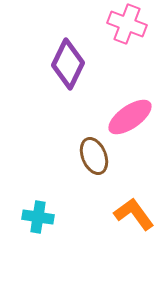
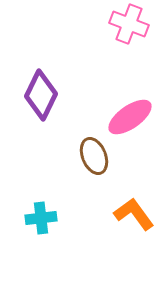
pink cross: moved 2 px right
purple diamond: moved 27 px left, 31 px down
cyan cross: moved 3 px right, 1 px down; rotated 16 degrees counterclockwise
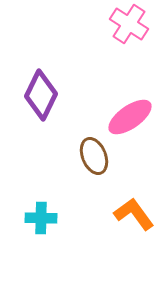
pink cross: rotated 12 degrees clockwise
cyan cross: rotated 8 degrees clockwise
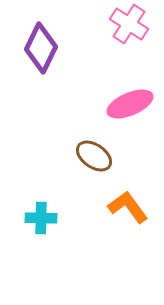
purple diamond: moved 47 px up
pink ellipse: moved 13 px up; rotated 12 degrees clockwise
brown ellipse: rotated 33 degrees counterclockwise
orange L-shape: moved 6 px left, 7 px up
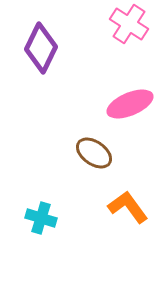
brown ellipse: moved 3 px up
cyan cross: rotated 16 degrees clockwise
